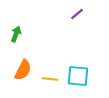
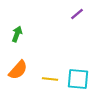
green arrow: moved 1 px right
orange semicircle: moved 5 px left; rotated 15 degrees clockwise
cyan square: moved 3 px down
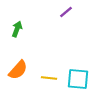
purple line: moved 11 px left, 2 px up
green arrow: moved 5 px up
yellow line: moved 1 px left, 1 px up
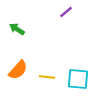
green arrow: rotated 77 degrees counterclockwise
yellow line: moved 2 px left, 1 px up
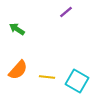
cyan square: moved 1 px left, 2 px down; rotated 25 degrees clockwise
